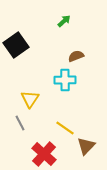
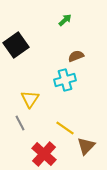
green arrow: moved 1 px right, 1 px up
cyan cross: rotated 15 degrees counterclockwise
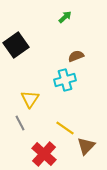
green arrow: moved 3 px up
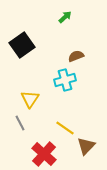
black square: moved 6 px right
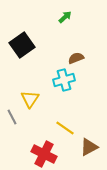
brown semicircle: moved 2 px down
cyan cross: moved 1 px left
gray line: moved 8 px left, 6 px up
brown triangle: moved 3 px right, 1 px down; rotated 18 degrees clockwise
red cross: rotated 15 degrees counterclockwise
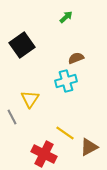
green arrow: moved 1 px right
cyan cross: moved 2 px right, 1 px down
yellow line: moved 5 px down
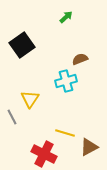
brown semicircle: moved 4 px right, 1 px down
yellow line: rotated 18 degrees counterclockwise
